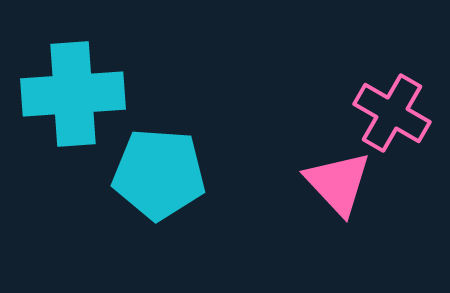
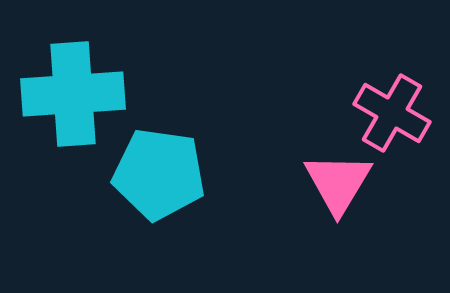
cyan pentagon: rotated 4 degrees clockwise
pink triangle: rotated 14 degrees clockwise
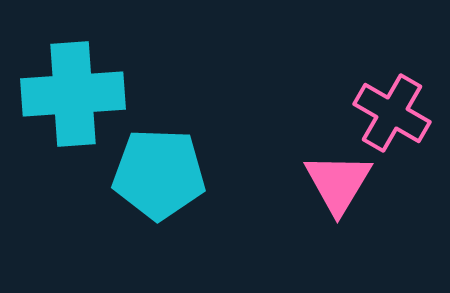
cyan pentagon: rotated 6 degrees counterclockwise
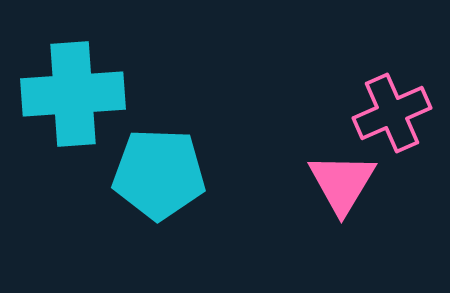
pink cross: rotated 36 degrees clockwise
pink triangle: moved 4 px right
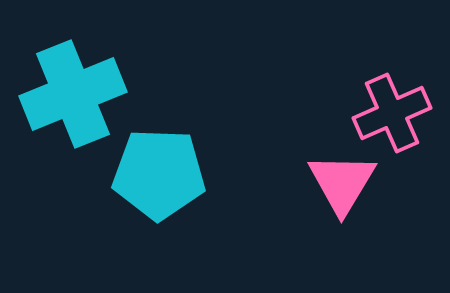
cyan cross: rotated 18 degrees counterclockwise
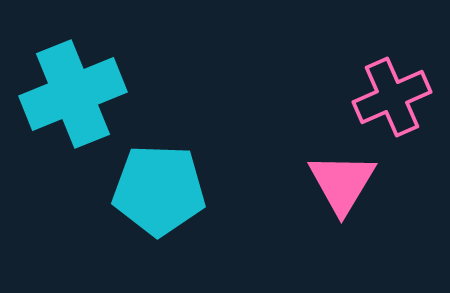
pink cross: moved 16 px up
cyan pentagon: moved 16 px down
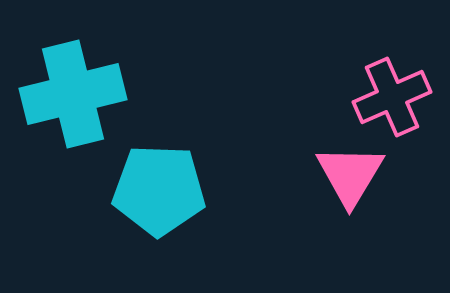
cyan cross: rotated 8 degrees clockwise
pink triangle: moved 8 px right, 8 px up
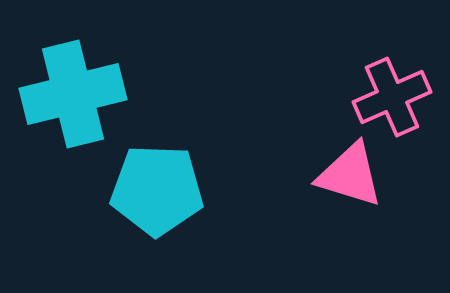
pink triangle: rotated 44 degrees counterclockwise
cyan pentagon: moved 2 px left
